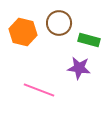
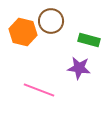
brown circle: moved 8 px left, 2 px up
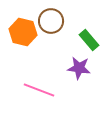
green rectangle: rotated 35 degrees clockwise
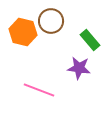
green rectangle: moved 1 px right
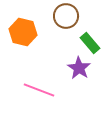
brown circle: moved 15 px right, 5 px up
green rectangle: moved 3 px down
purple star: rotated 25 degrees clockwise
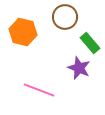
brown circle: moved 1 px left, 1 px down
purple star: rotated 10 degrees counterclockwise
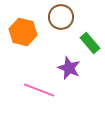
brown circle: moved 4 px left
purple star: moved 10 px left
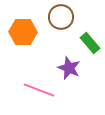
orange hexagon: rotated 12 degrees counterclockwise
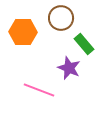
brown circle: moved 1 px down
green rectangle: moved 6 px left, 1 px down
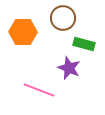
brown circle: moved 2 px right
green rectangle: rotated 35 degrees counterclockwise
